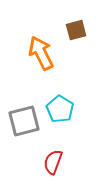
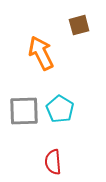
brown square: moved 3 px right, 5 px up
gray square: moved 10 px up; rotated 12 degrees clockwise
red semicircle: rotated 25 degrees counterclockwise
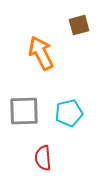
cyan pentagon: moved 9 px right, 4 px down; rotated 28 degrees clockwise
red semicircle: moved 10 px left, 4 px up
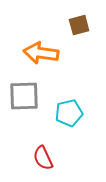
orange arrow: rotated 56 degrees counterclockwise
gray square: moved 15 px up
red semicircle: rotated 20 degrees counterclockwise
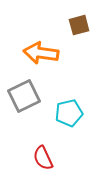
gray square: rotated 24 degrees counterclockwise
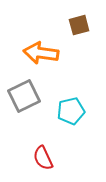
cyan pentagon: moved 2 px right, 2 px up
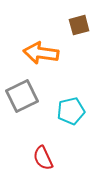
gray square: moved 2 px left
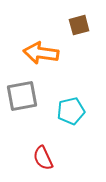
gray square: rotated 16 degrees clockwise
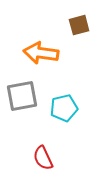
cyan pentagon: moved 7 px left, 3 px up
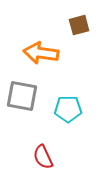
gray square: rotated 20 degrees clockwise
cyan pentagon: moved 4 px right, 1 px down; rotated 12 degrees clockwise
red semicircle: moved 1 px up
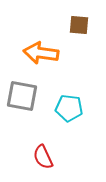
brown square: rotated 20 degrees clockwise
cyan pentagon: moved 1 px right, 1 px up; rotated 8 degrees clockwise
